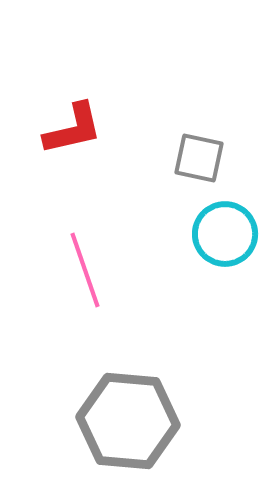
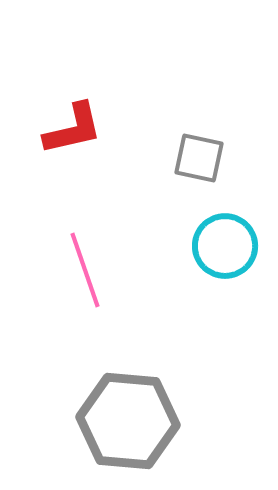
cyan circle: moved 12 px down
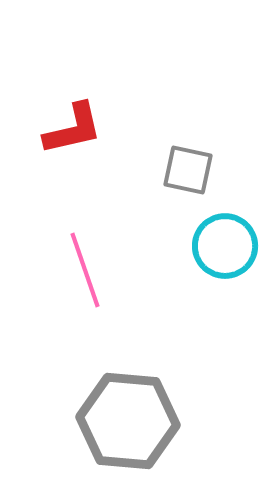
gray square: moved 11 px left, 12 px down
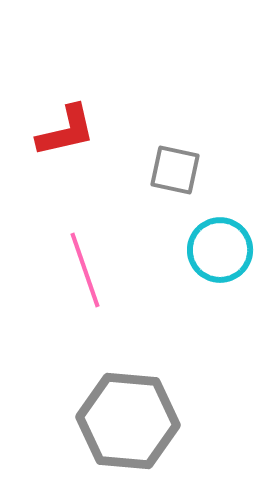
red L-shape: moved 7 px left, 2 px down
gray square: moved 13 px left
cyan circle: moved 5 px left, 4 px down
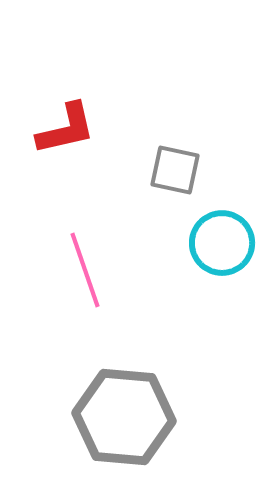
red L-shape: moved 2 px up
cyan circle: moved 2 px right, 7 px up
gray hexagon: moved 4 px left, 4 px up
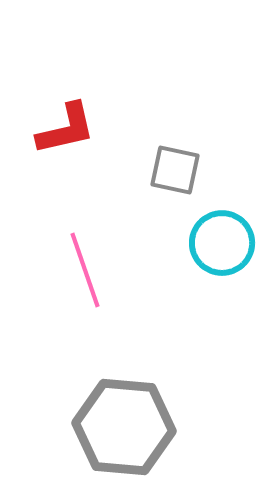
gray hexagon: moved 10 px down
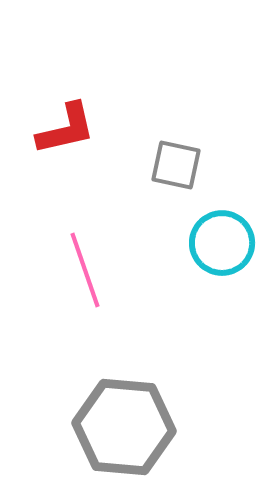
gray square: moved 1 px right, 5 px up
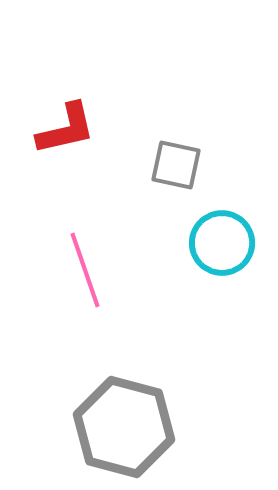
gray hexagon: rotated 10 degrees clockwise
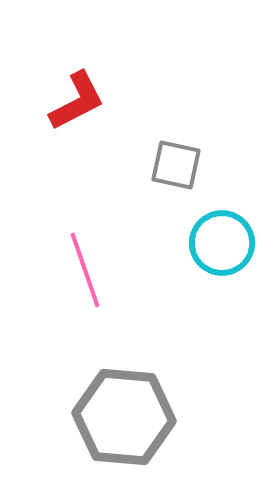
red L-shape: moved 11 px right, 28 px up; rotated 14 degrees counterclockwise
gray hexagon: moved 10 px up; rotated 10 degrees counterclockwise
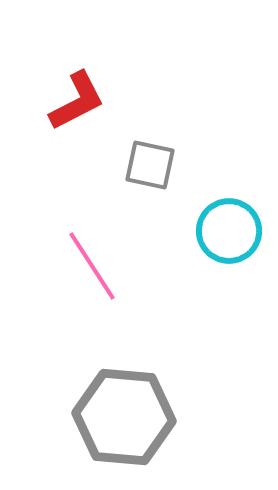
gray square: moved 26 px left
cyan circle: moved 7 px right, 12 px up
pink line: moved 7 px right, 4 px up; rotated 14 degrees counterclockwise
